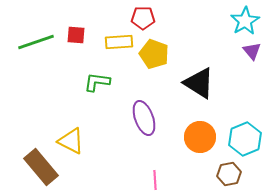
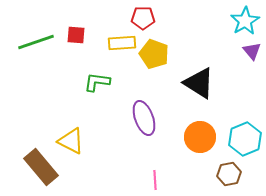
yellow rectangle: moved 3 px right, 1 px down
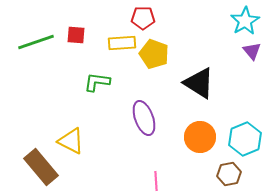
pink line: moved 1 px right, 1 px down
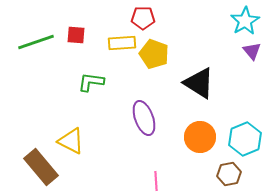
green L-shape: moved 6 px left
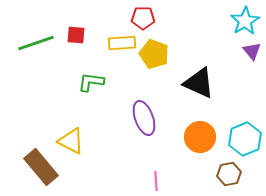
green line: moved 1 px down
black triangle: rotated 8 degrees counterclockwise
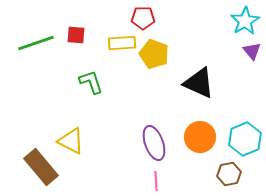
green L-shape: rotated 64 degrees clockwise
purple ellipse: moved 10 px right, 25 px down
